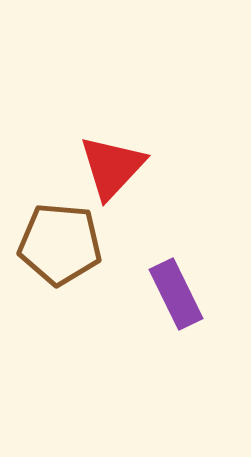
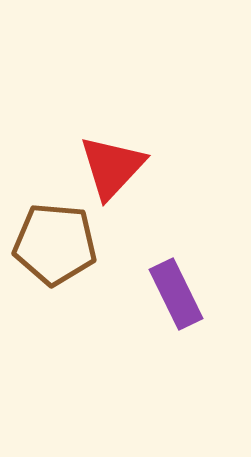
brown pentagon: moved 5 px left
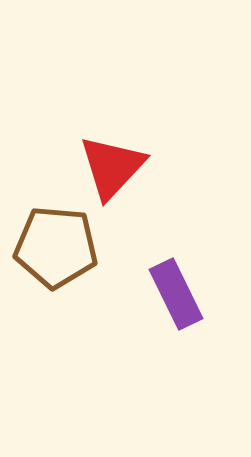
brown pentagon: moved 1 px right, 3 px down
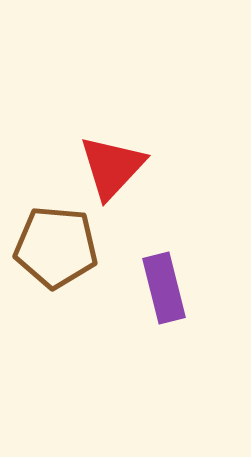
purple rectangle: moved 12 px left, 6 px up; rotated 12 degrees clockwise
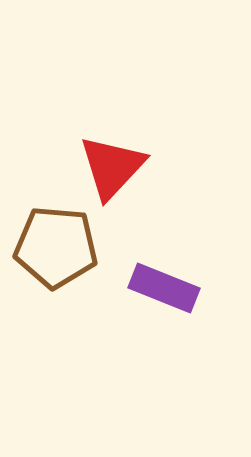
purple rectangle: rotated 54 degrees counterclockwise
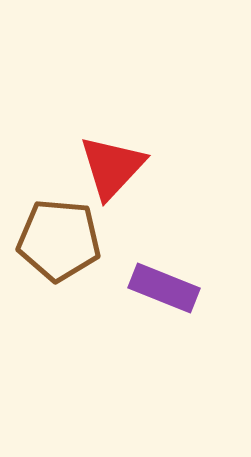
brown pentagon: moved 3 px right, 7 px up
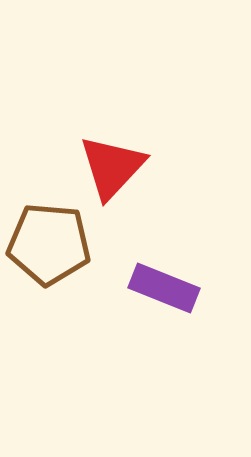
brown pentagon: moved 10 px left, 4 px down
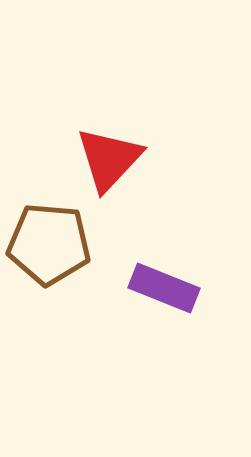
red triangle: moved 3 px left, 8 px up
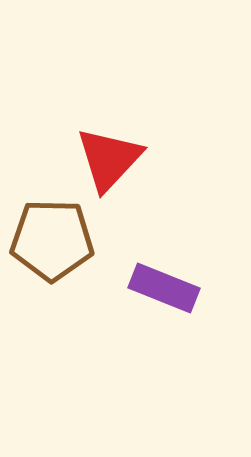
brown pentagon: moved 3 px right, 4 px up; rotated 4 degrees counterclockwise
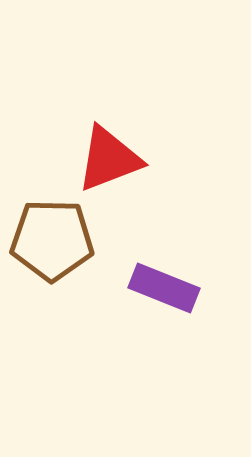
red triangle: rotated 26 degrees clockwise
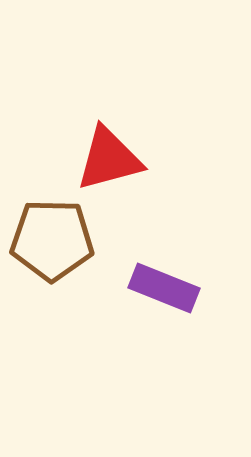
red triangle: rotated 6 degrees clockwise
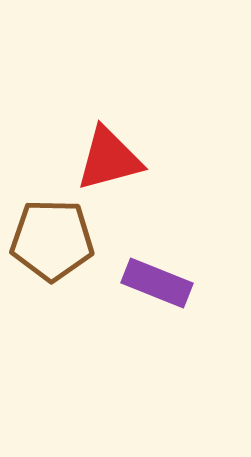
purple rectangle: moved 7 px left, 5 px up
